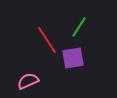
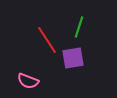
green line: rotated 15 degrees counterclockwise
pink semicircle: rotated 135 degrees counterclockwise
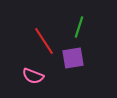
red line: moved 3 px left, 1 px down
pink semicircle: moved 5 px right, 5 px up
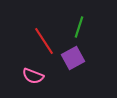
purple square: rotated 20 degrees counterclockwise
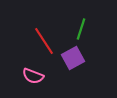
green line: moved 2 px right, 2 px down
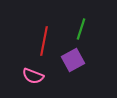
red line: rotated 44 degrees clockwise
purple square: moved 2 px down
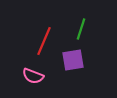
red line: rotated 12 degrees clockwise
purple square: rotated 20 degrees clockwise
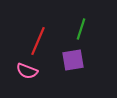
red line: moved 6 px left
pink semicircle: moved 6 px left, 5 px up
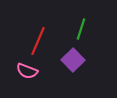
purple square: rotated 35 degrees counterclockwise
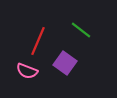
green line: moved 1 px down; rotated 70 degrees counterclockwise
purple square: moved 8 px left, 3 px down; rotated 10 degrees counterclockwise
